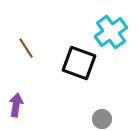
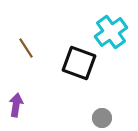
gray circle: moved 1 px up
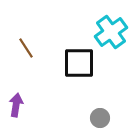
black square: rotated 20 degrees counterclockwise
gray circle: moved 2 px left
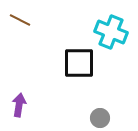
cyan cross: rotated 32 degrees counterclockwise
brown line: moved 6 px left, 28 px up; rotated 30 degrees counterclockwise
purple arrow: moved 3 px right
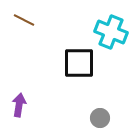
brown line: moved 4 px right
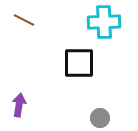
cyan cross: moved 7 px left, 10 px up; rotated 24 degrees counterclockwise
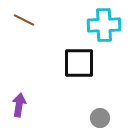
cyan cross: moved 3 px down
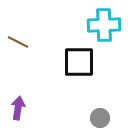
brown line: moved 6 px left, 22 px down
black square: moved 1 px up
purple arrow: moved 1 px left, 3 px down
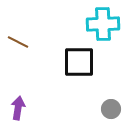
cyan cross: moved 1 px left, 1 px up
gray circle: moved 11 px right, 9 px up
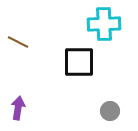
cyan cross: moved 1 px right
gray circle: moved 1 px left, 2 px down
